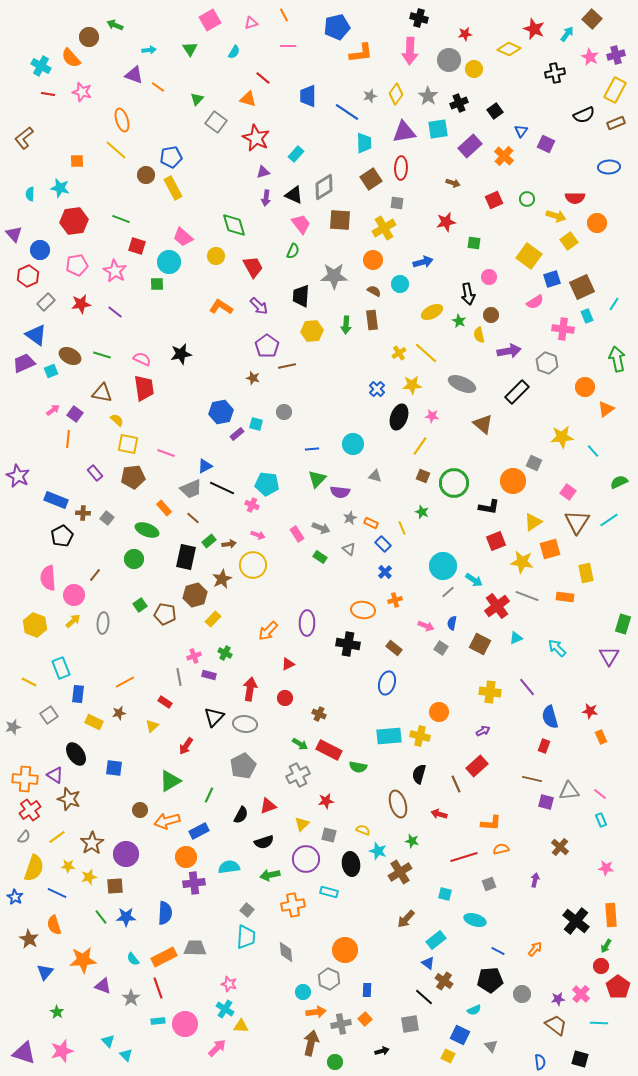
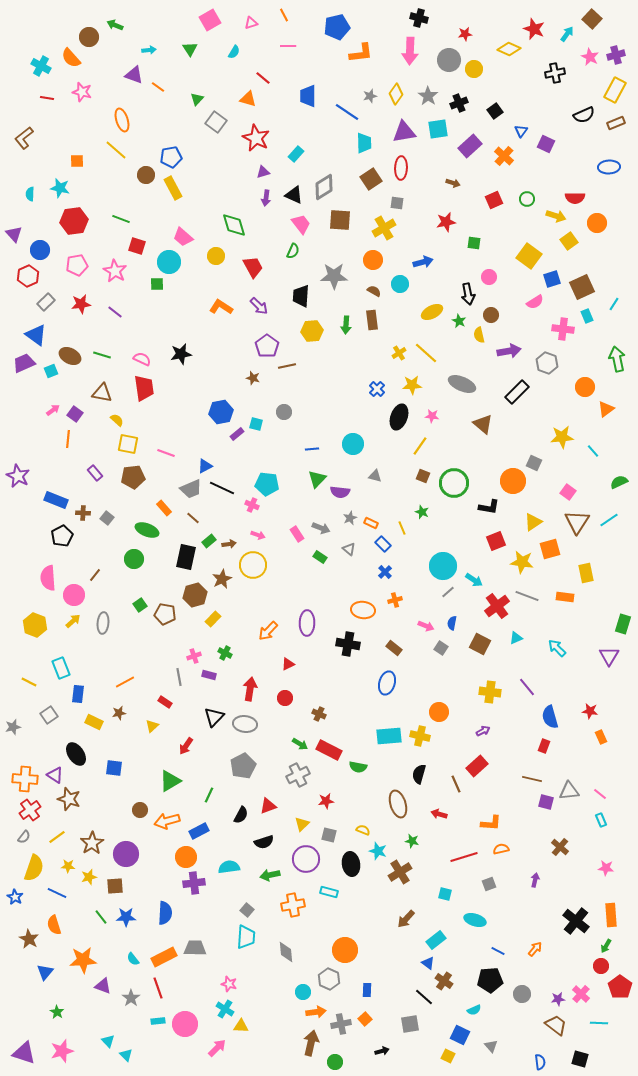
red line at (48, 94): moved 1 px left, 4 px down
red pentagon at (618, 987): moved 2 px right
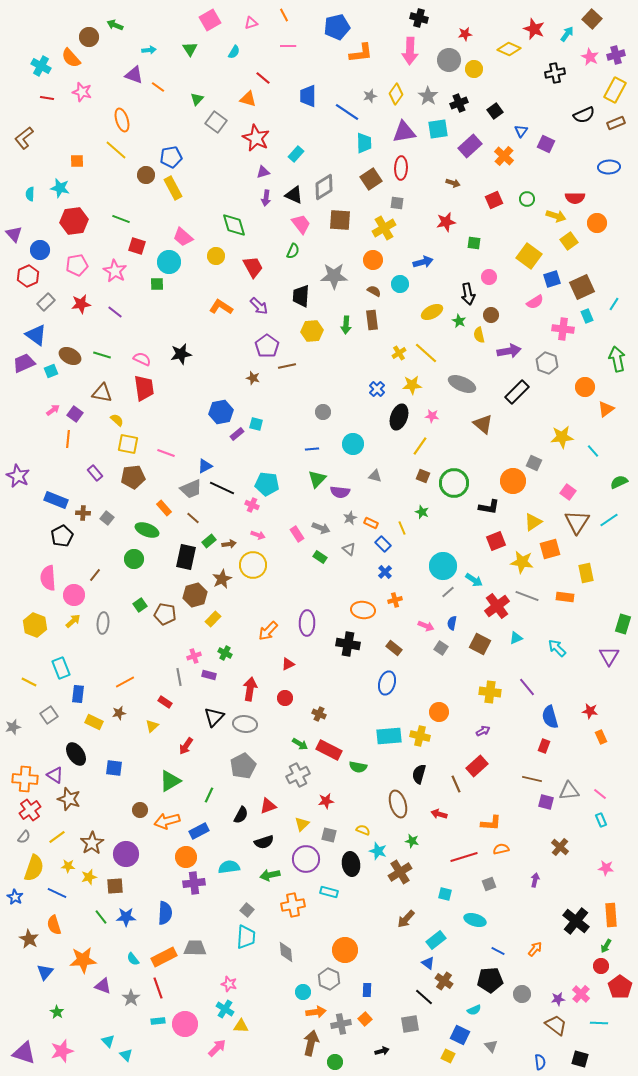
gray circle at (284, 412): moved 39 px right
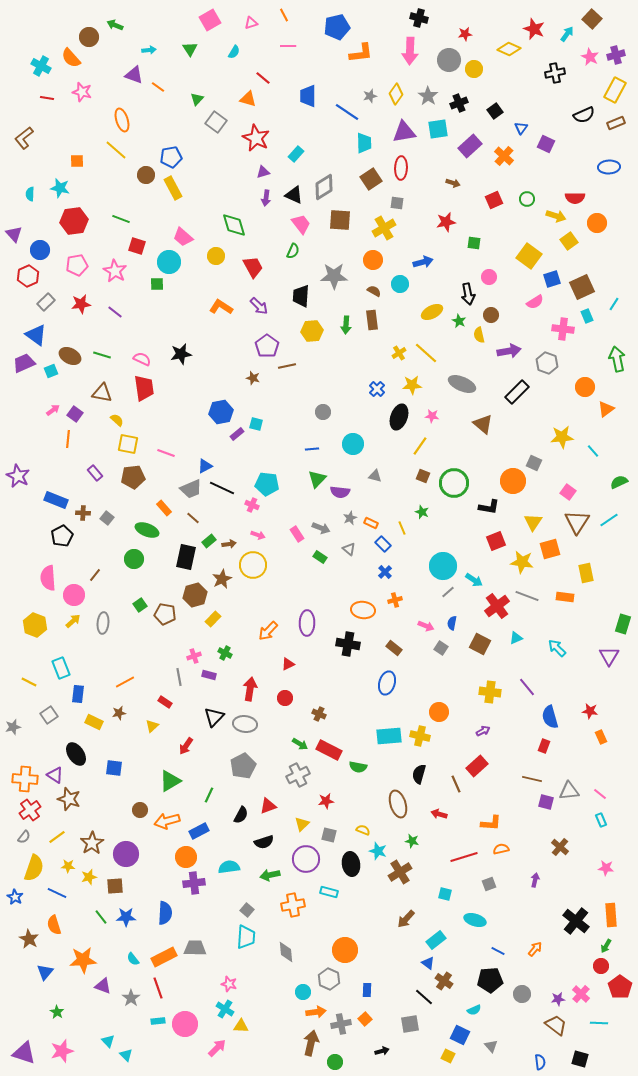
blue triangle at (521, 131): moved 3 px up
yellow triangle at (533, 522): rotated 24 degrees counterclockwise
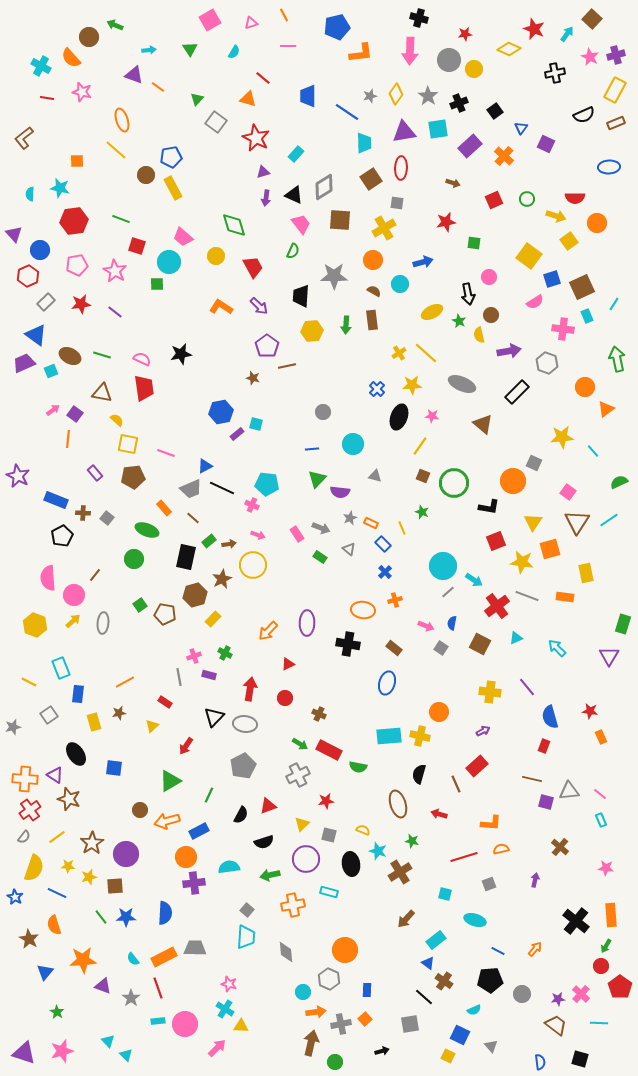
yellow rectangle at (94, 722): rotated 48 degrees clockwise
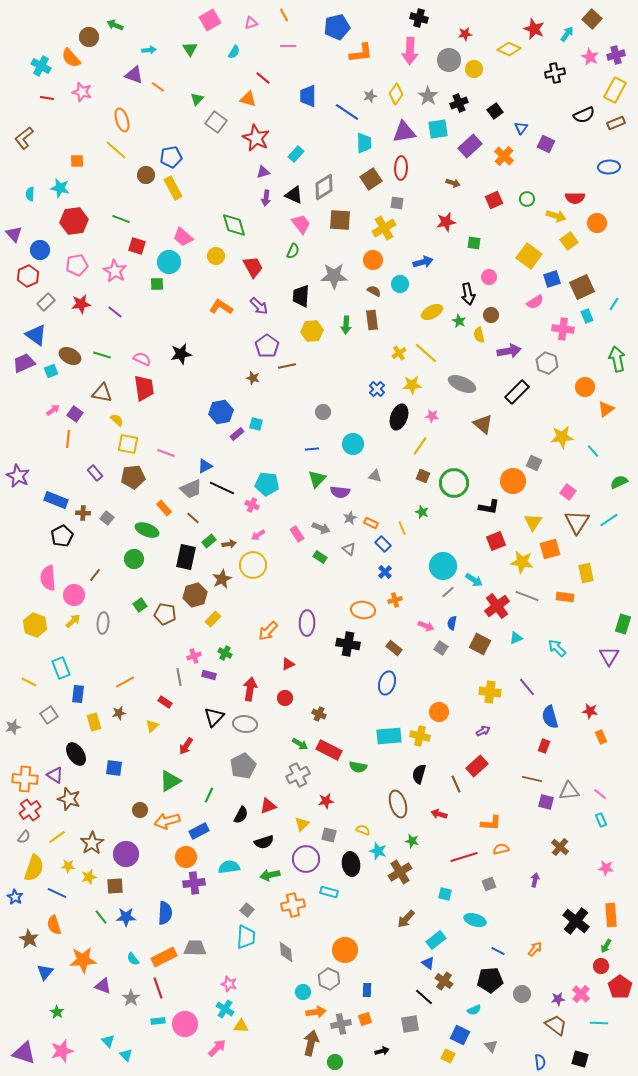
pink arrow at (258, 535): rotated 128 degrees clockwise
orange square at (365, 1019): rotated 24 degrees clockwise
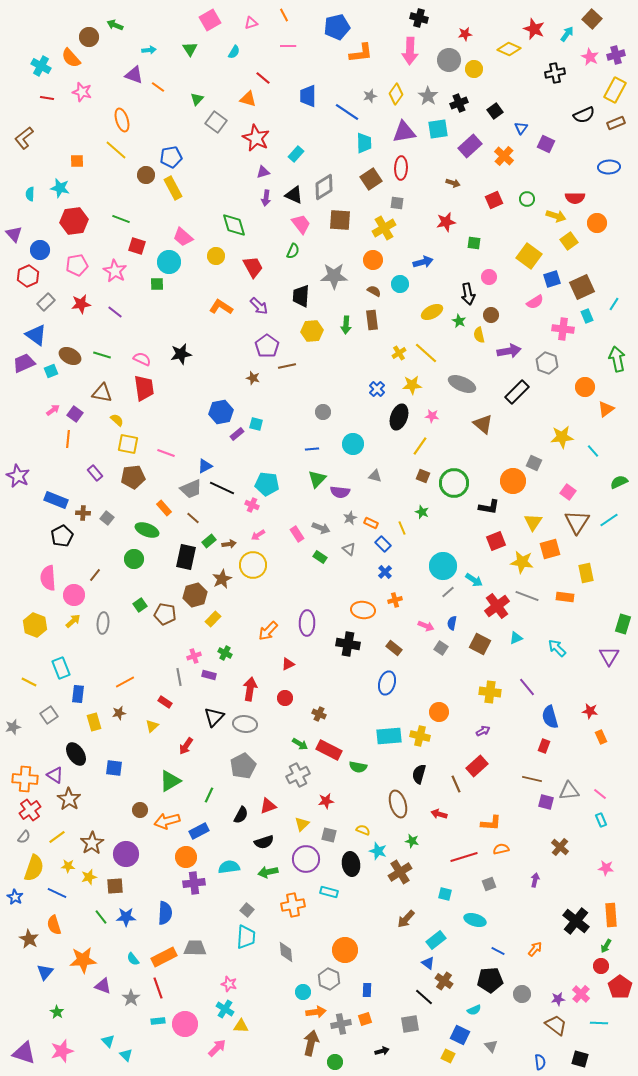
brown star at (69, 799): rotated 15 degrees clockwise
green arrow at (270, 875): moved 2 px left, 3 px up
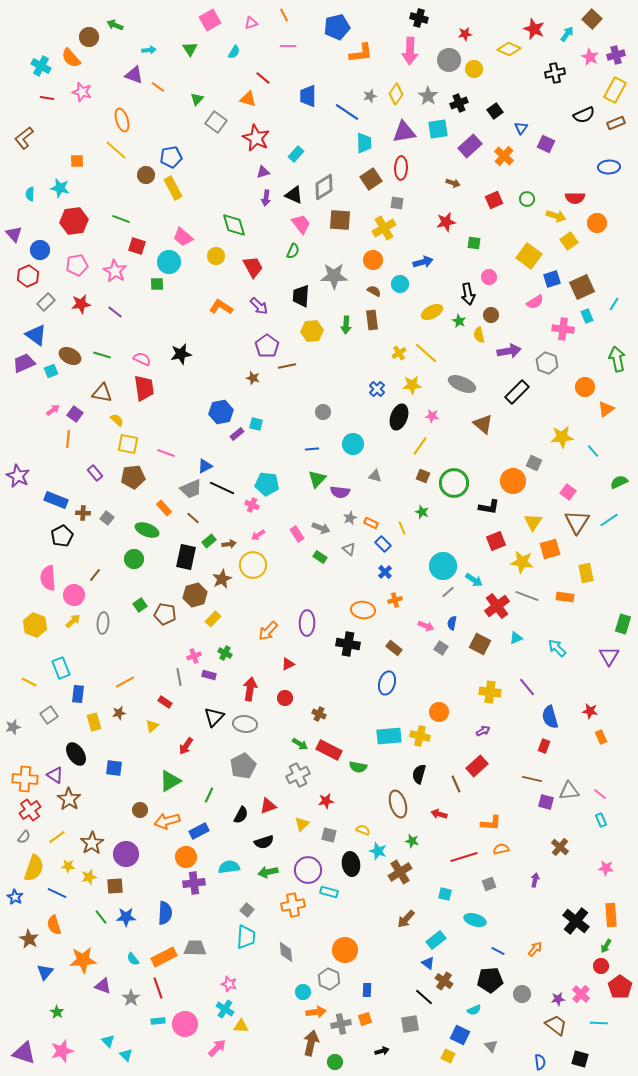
purple circle at (306, 859): moved 2 px right, 11 px down
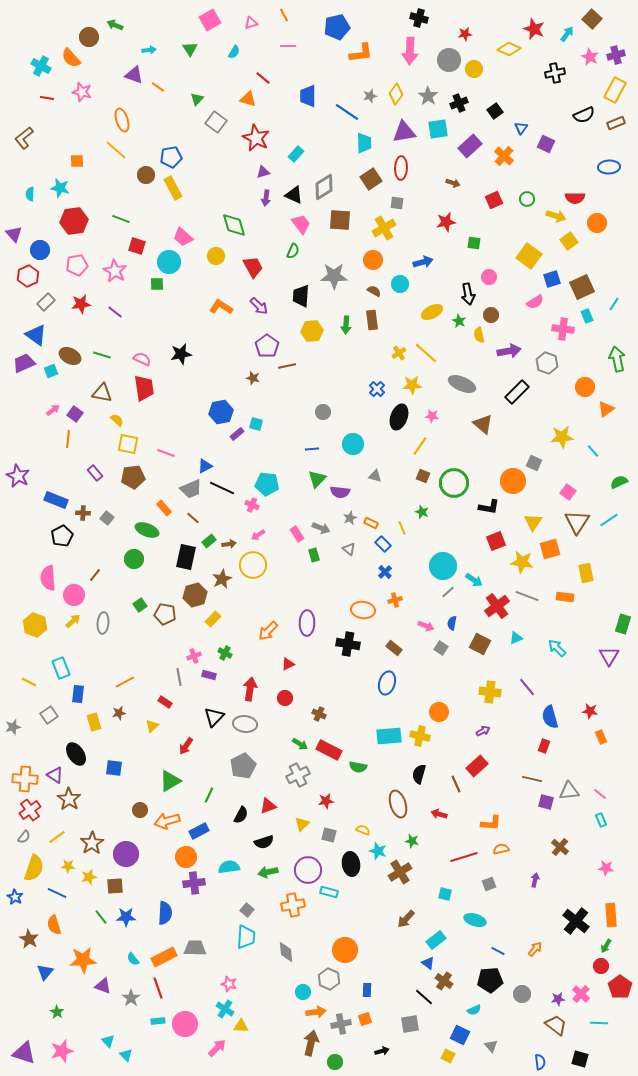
green rectangle at (320, 557): moved 6 px left, 2 px up; rotated 40 degrees clockwise
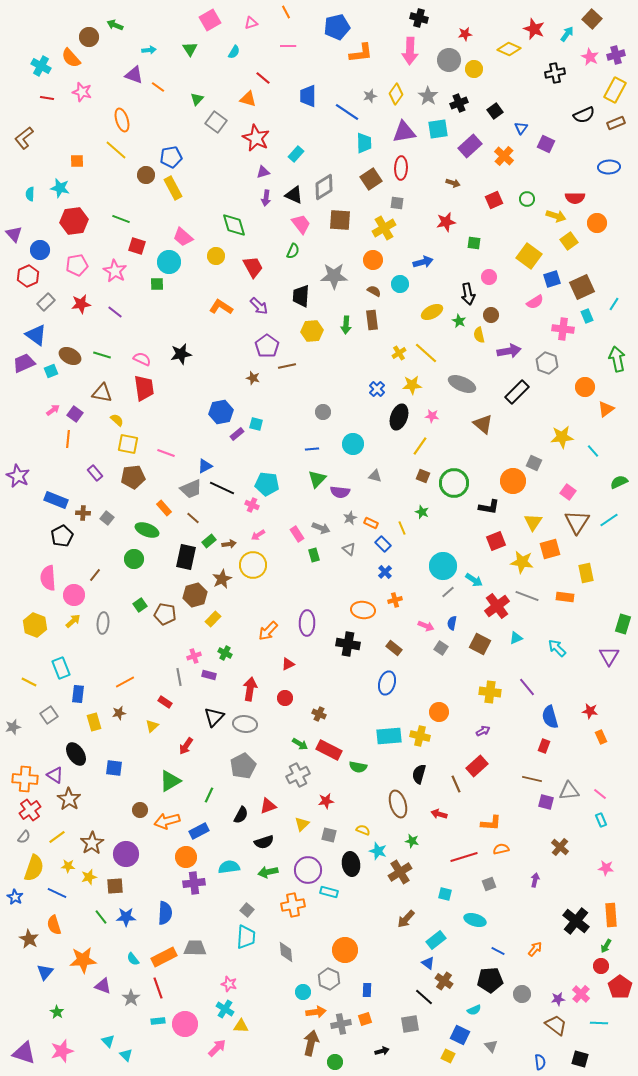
orange line at (284, 15): moved 2 px right, 3 px up
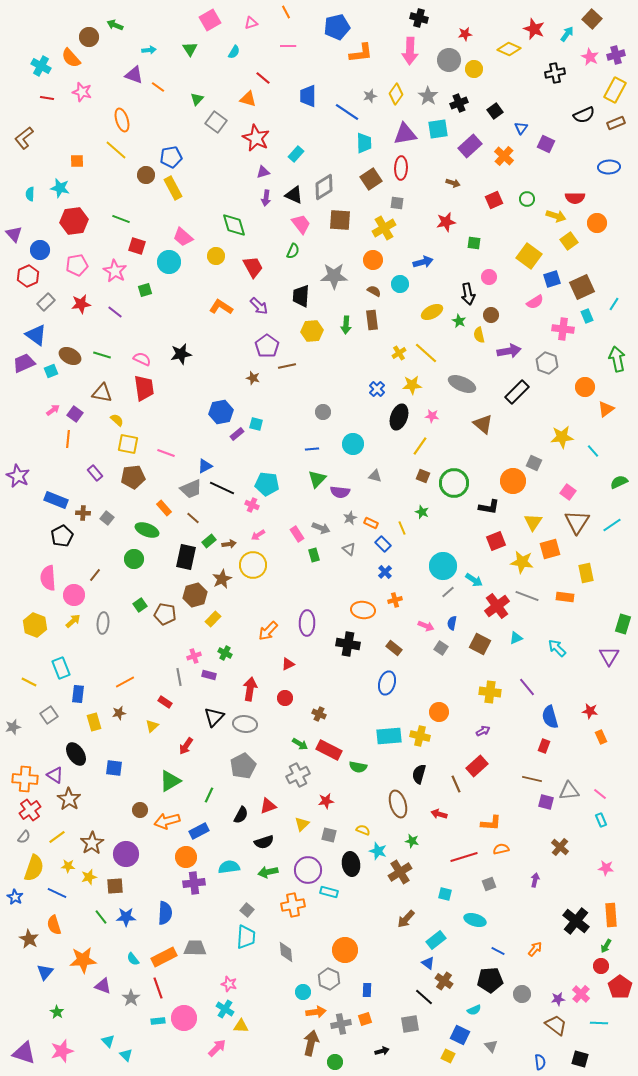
purple triangle at (404, 132): moved 1 px right, 2 px down
green square at (157, 284): moved 12 px left, 6 px down; rotated 16 degrees counterclockwise
cyan line at (609, 520): moved 3 px right, 5 px down
pink circle at (185, 1024): moved 1 px left, 6 px up
